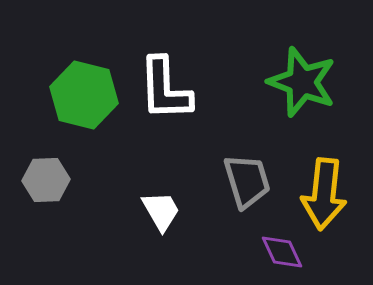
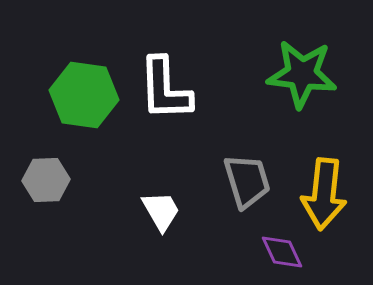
green star: moved 8 px up; rotated 14 degrees counterclockwise
green hexagon: rotated 6 degrees counterclockwise
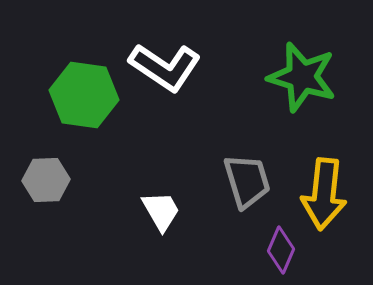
green star: moved 3 px down; rotated 10 degrees clockwise
white L-shape: moved 22 px up; rotated 54 degrees counterclockwise
purple diamond: moved 1 px left, 2 px up; rotated 48 degrees clockwise
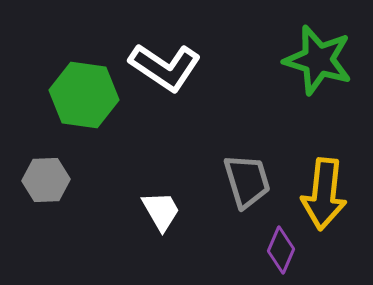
green star: moved 16 px right, 17 px up
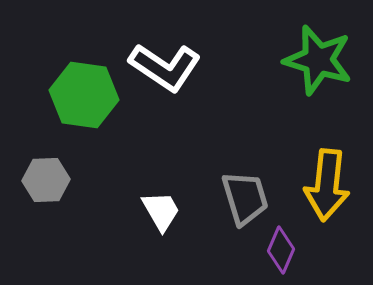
gray trapezoid: moved 2 px left, 17 px down
yellow arrow: moved 3 px right, 9 px up
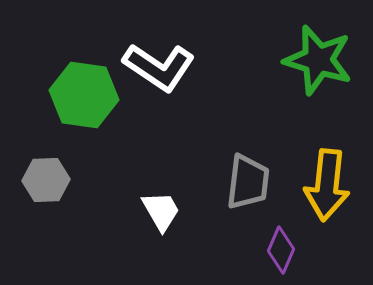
white L-shape: moved 6 px left
gray trapezoid: moved 3 px right, 16 px up; rotated 24 degrees clockwise
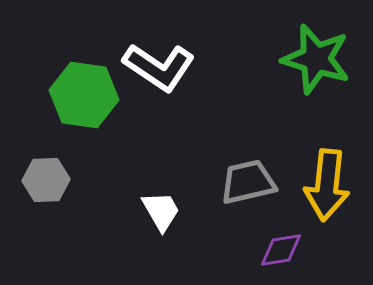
green star: moved 2 px left, 1 px up
gray trapezoid: rotated 110 degrees counterclockwise
purple diamond: rotated 57 degrees clockwise
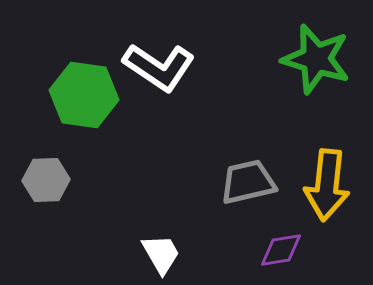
white trapezoid: moved 43 px down
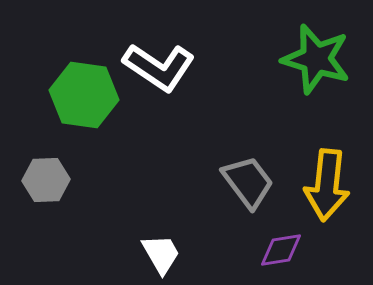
gray trapezoid: rotated 66 degrees clockwise
